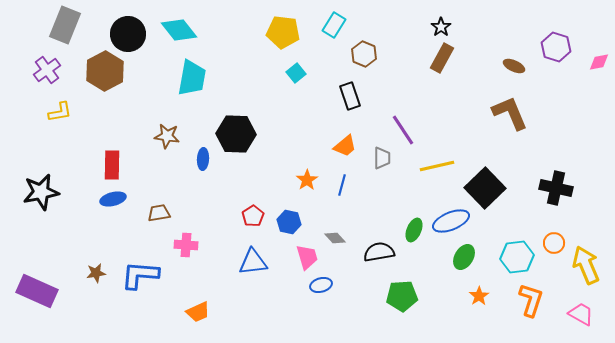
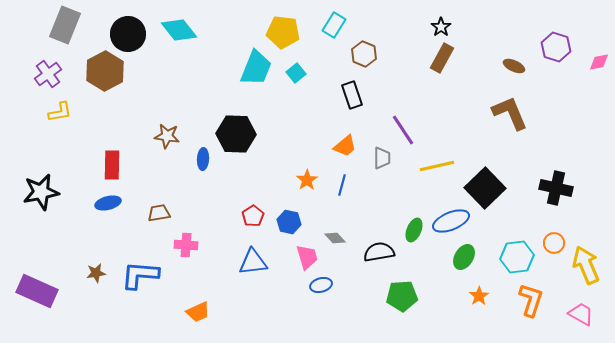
purple cross at (47, 70): moved 1 px right, 4 px down
cyan trapezoid at (192, 78): moved 64 px right, 10 px up; rotated 12 degrees clockwise
black rectangle at (350, 96): moved 2 px right, 1 px up
blue ellipse at (113, 199): moved 5 px left, 4 px down
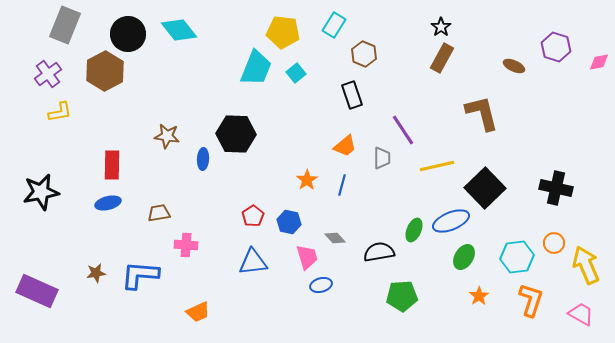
brown L-shape at (510, 113): moved 28 px left; rotated 9 degrees clockwise
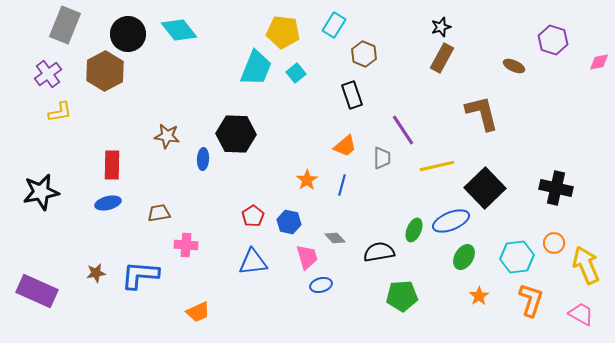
black star at (441, 27): rotated 18 degrees clockwise
purple hexagon at (556, 47): moved 3 px left, 7 px up
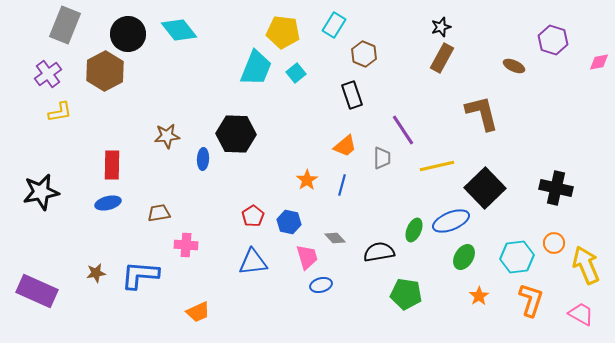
brown star at (167, 136): rotated 15 degrees counterclockwise
green pentagon at (402, 296): moved 4 px right, 2 px up; rotated 12 degrees clockwise
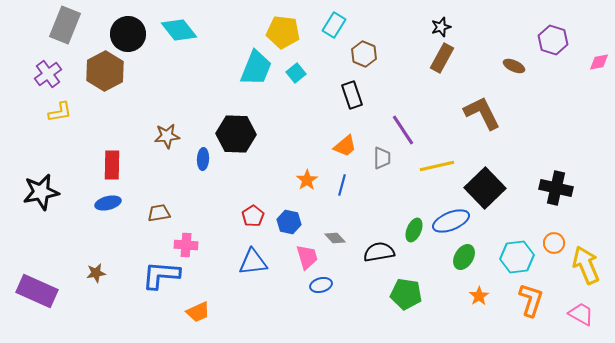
brown L-shape at (482, 113): rotated 12 degrees counterclockwise
blue L-shape at (140, 275): moved 21 px right
